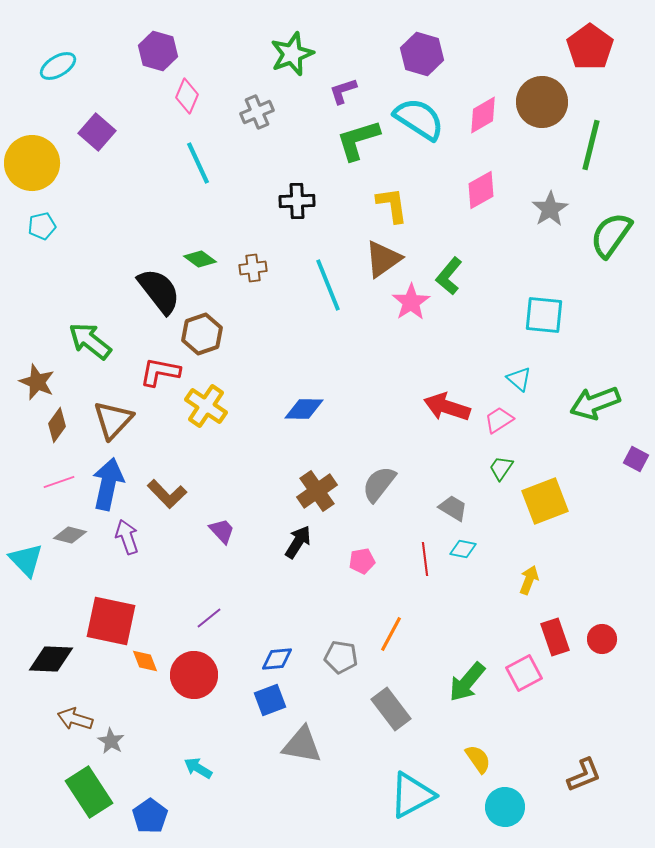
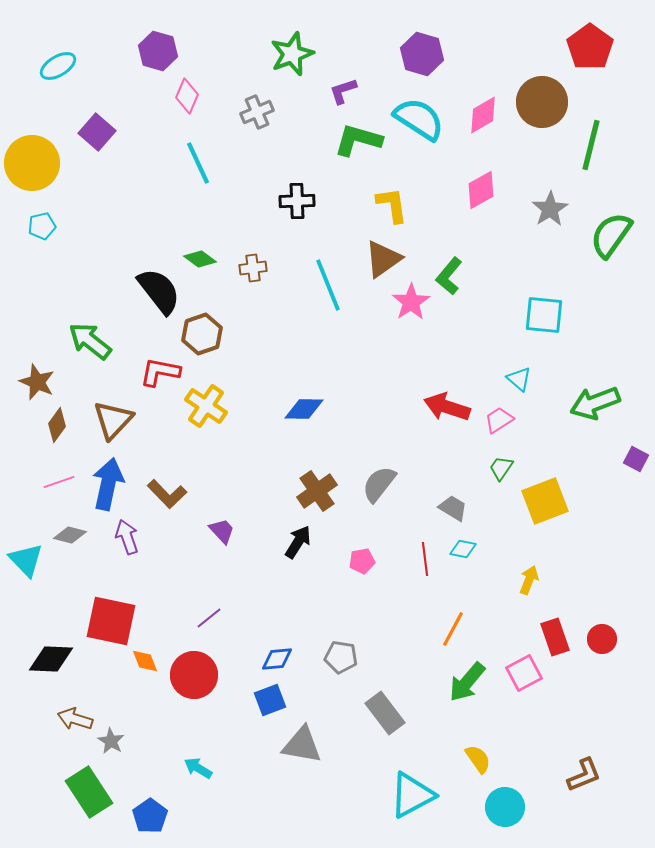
green L-shape at (358, 140): rotated 33 degrees clockwise
orange line at (391, 634): moved 62 px right, 5 px up
gray rectangle at (391, 709): moved 6 px left, 4 px down
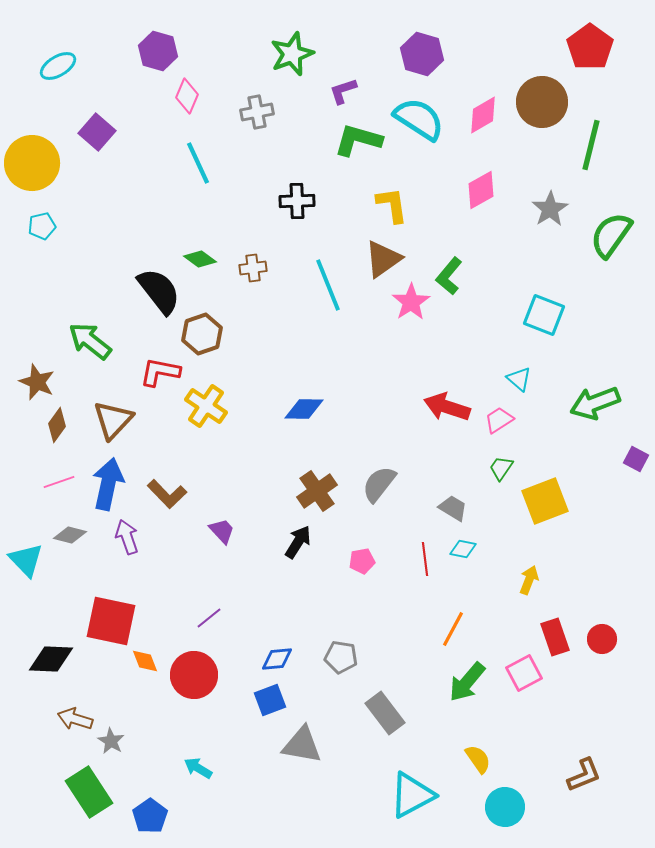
gray cross at (257, 112): rotated 12 degrees clockwise
cyan square at (544, 315): rotated 15 degrees clockwise
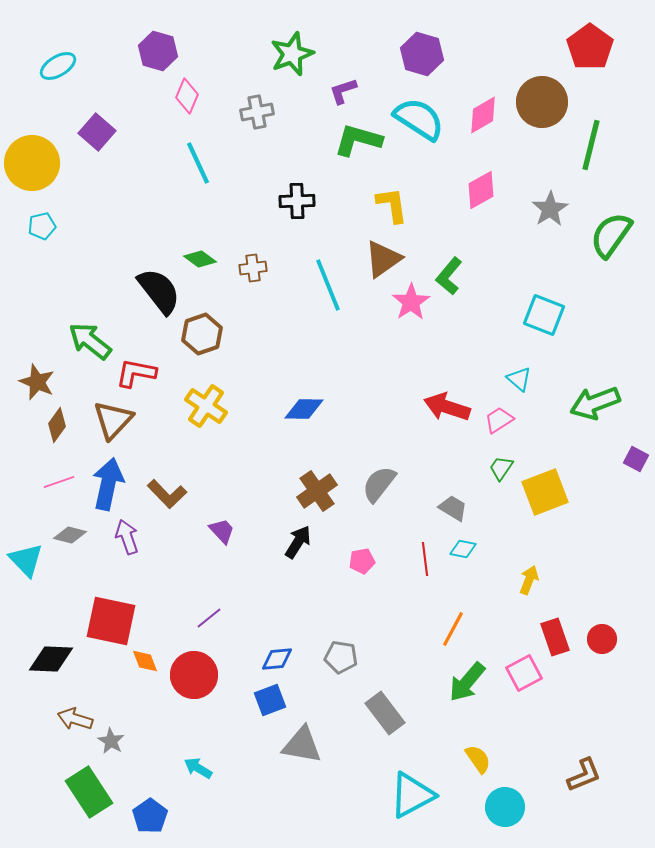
red L-shape at (160, 372): moved 24 px left, 1 px down
yellow square at (545, 501): moved 9 px up
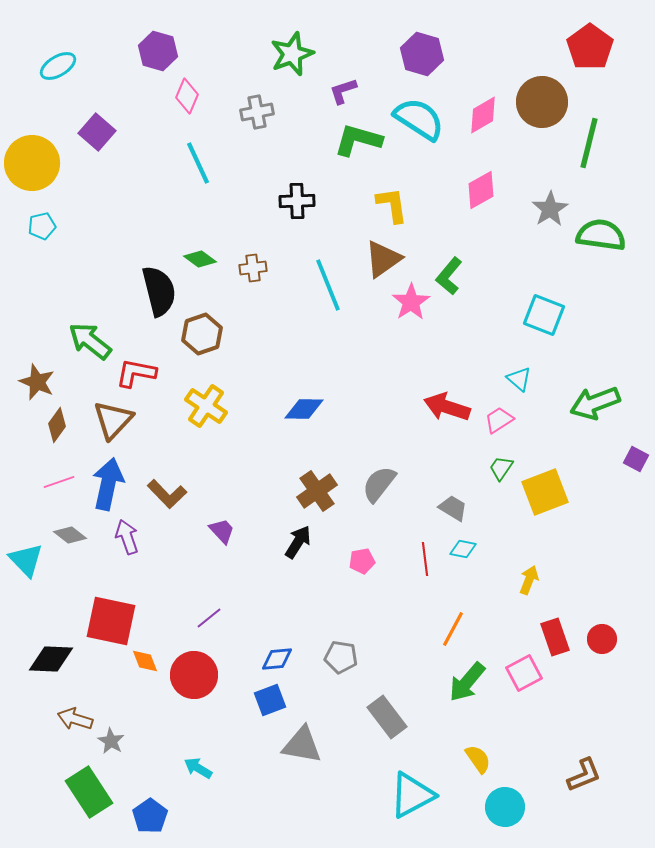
green line at (591, 145): moved 2 px left, 2 px up
green semicircle at (611, 235): moved 10 px left; rotated 63 degrees clockwise
black semicircle at (159, 291): rotated 24 degrees clockwise
gray diamond at (70, 535): rotated 24 degrees clockwise
gray rectangle at (385, 713): moved 2 px right, 4 px down
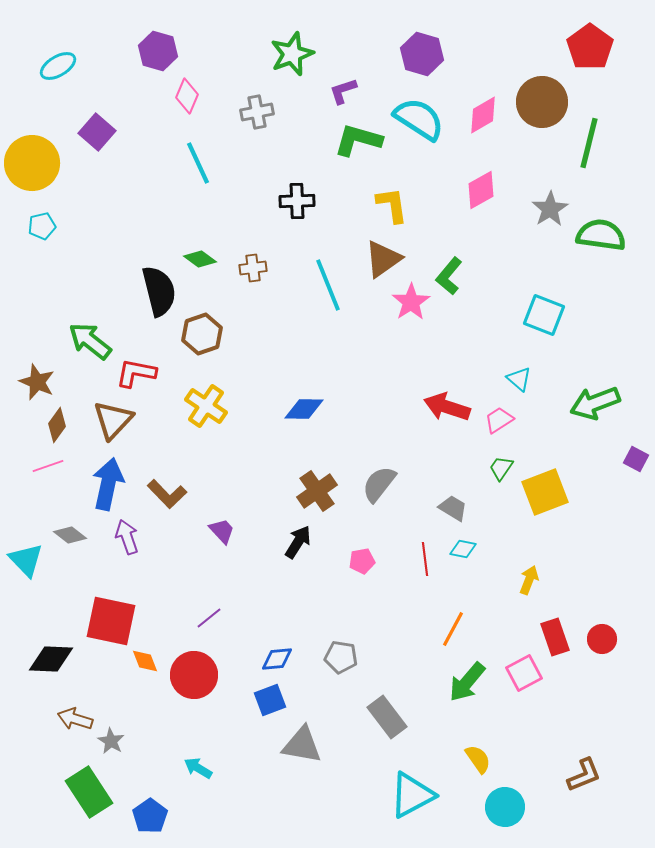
pink line at (59, 482): moved 11 px left, 16 px up
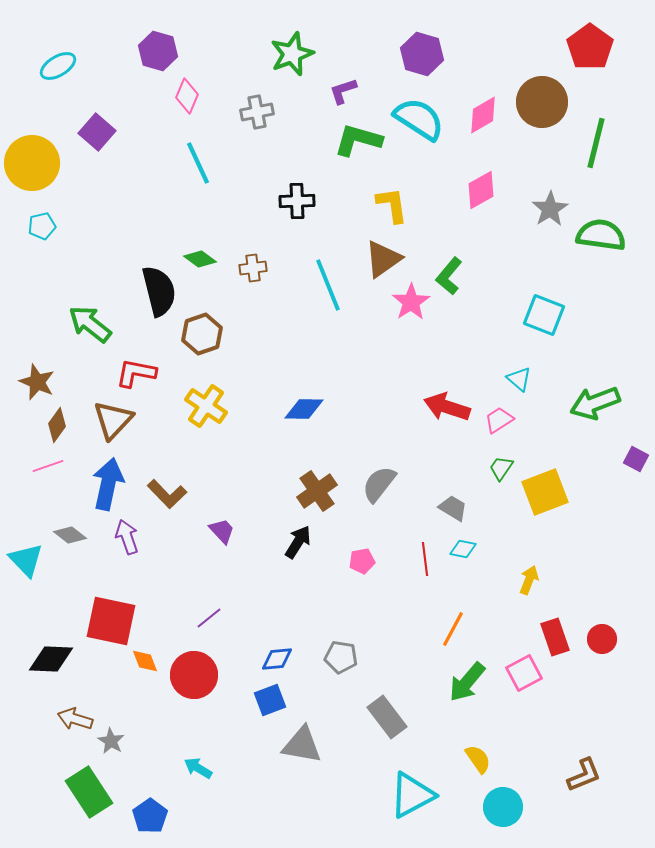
green line at (589, 143): moved 7 px right
green arrow at (90, 341): moved 17 px up
cyan circle at (505, 807): moved 2 px left
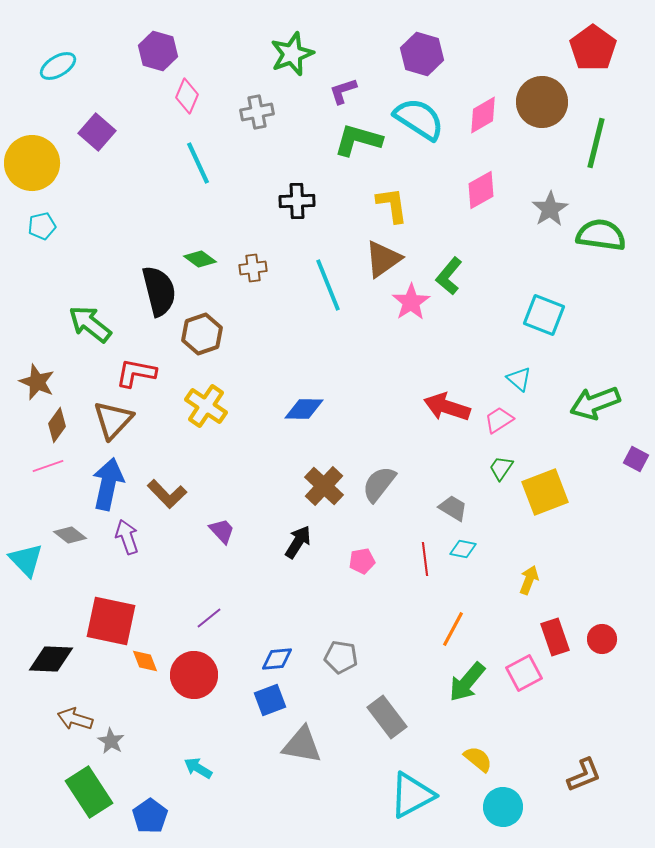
red pentagon at (590, 47): moved 3 px right, 1 px down
brown cross at (317, 491): moved 7 px right, 5 px up; rotated 12 degrees counterclockwise
yellow semicircle at (478, 759): rotated 16 degrees counterclockwise
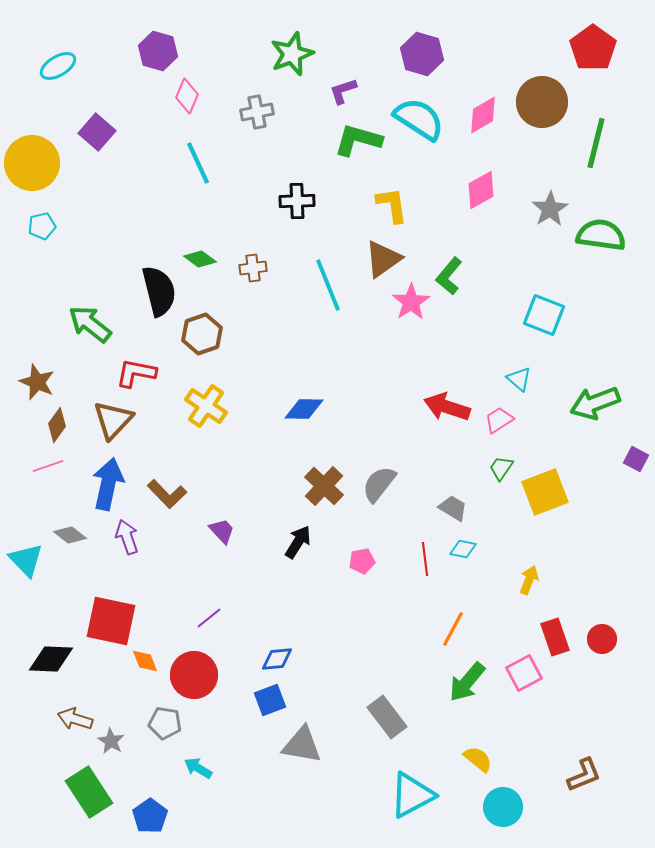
gray pentagon at (341, 657): moved 176 px left, 66 px down
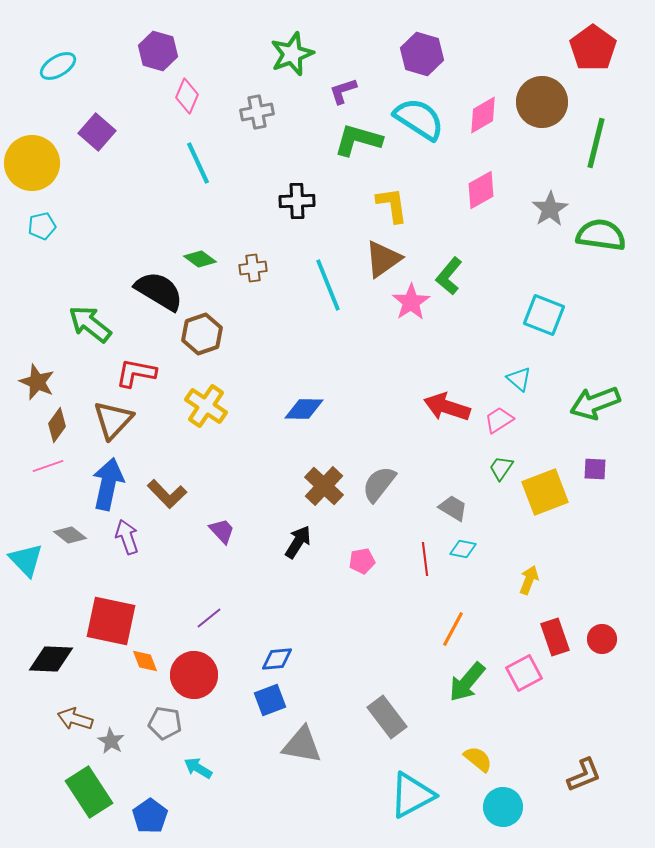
black semicircle at (159, 291): rotated 45 degrees counterclockwise
purple square at (636, 459): moved 41 px left, 10 px down; rotated 25 degrees counterclockwise
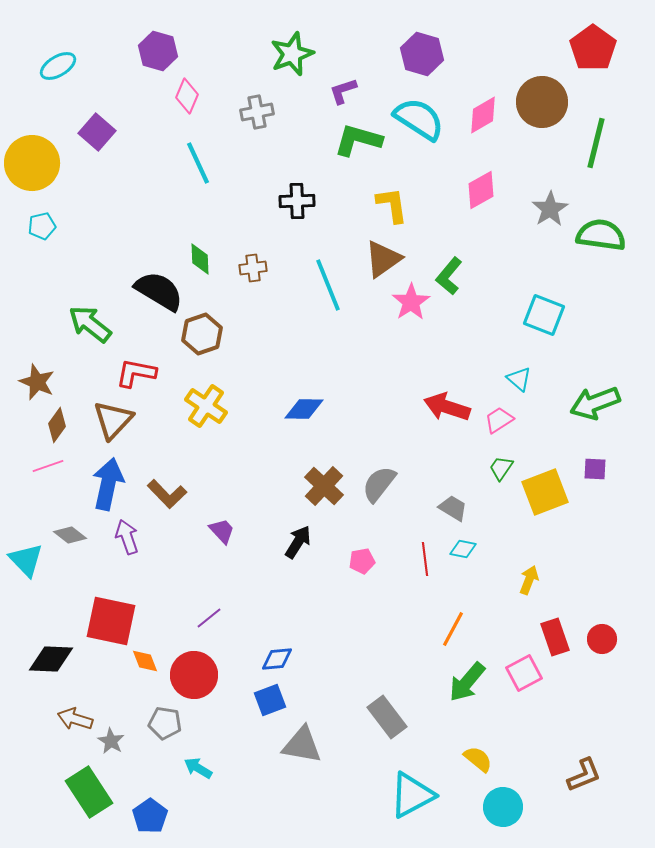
green diamond at (200, 259): rotated 52 degrees clockwise
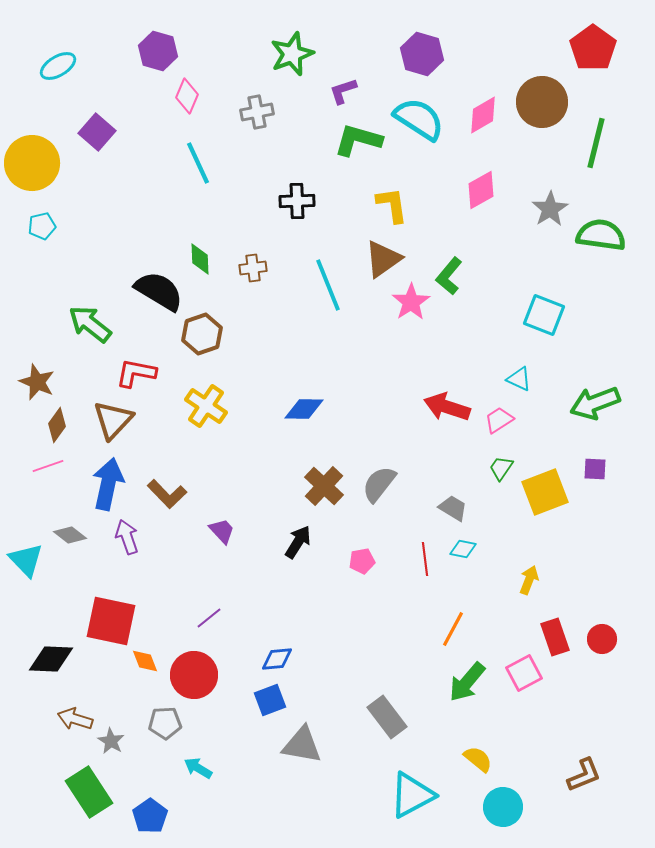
cyan triangle at (519, 379): rotated 16 degrees counterclockwise
gray pentagon at (165, 723): rotated 12 degrees counterclockwise
